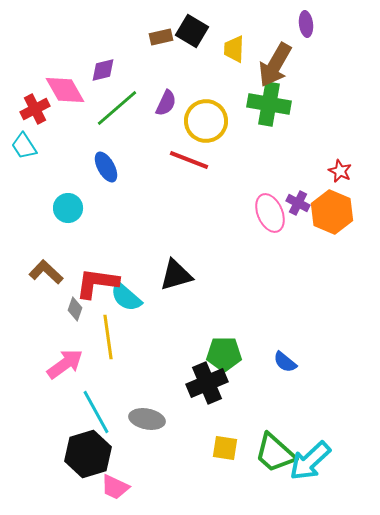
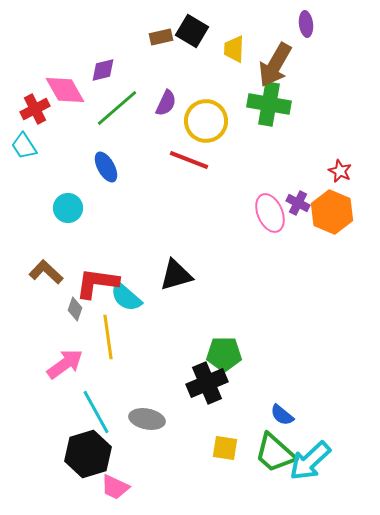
blue semicircle: moved 3 px left, 53 px down
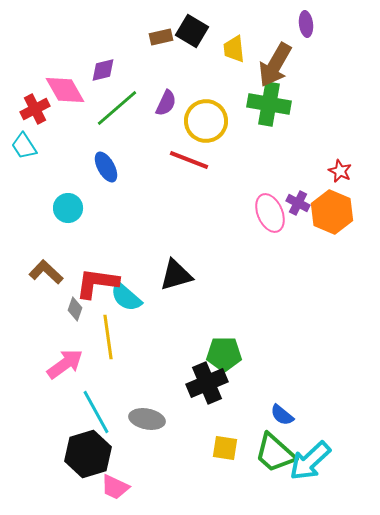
yellow trapezoid: rotated 8 degrees counterclockwise
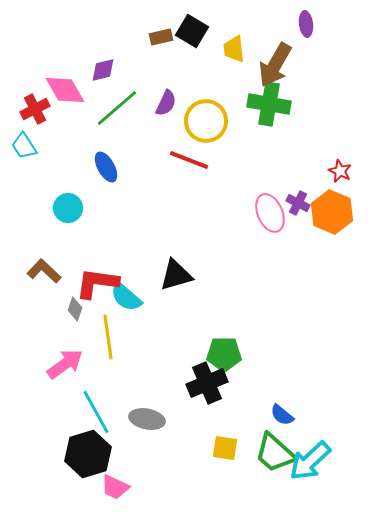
brown L-shape: moved 2 px left, 1 px up
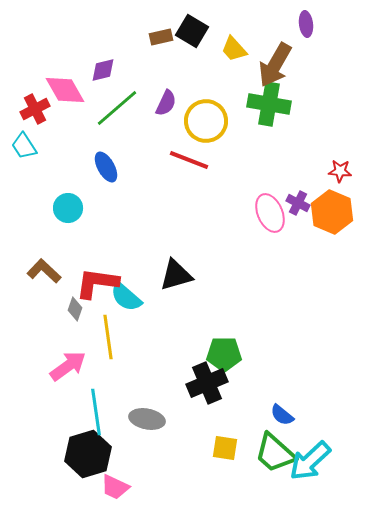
yellow trapezoid: rotated 36 degrees counterclockwise
red star: rotated 20 degrees counterclockwise
pink arrow: moved 3 px right, 2 px down
cyan line: rotated 21 degrees clockwise
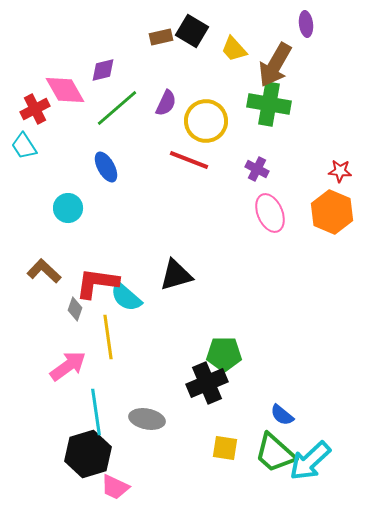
purple cross: moved 41 px left, 34 px up
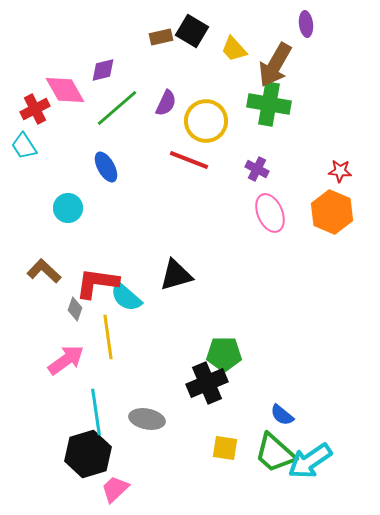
pink arrow: moved 2 px left, 6 px up
cyan arrow: rotated 9 degrees clockwise
pink trapezoid: moved 2 px down; rotated 112 degrees clockwise
